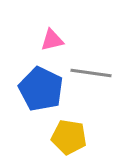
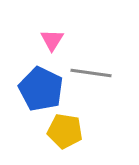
pink triangle: rotated 45 degrees counterclockwise
yellow pentagon: moved 4 px left, 6 px up
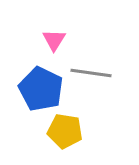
pink triangle: moved 2 px right
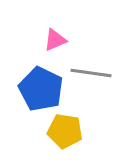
pink triangle: moved 1 px right; rotated 35 degrees clockwise
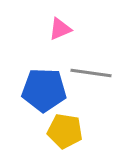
pink triangle: moved 5 px right, 11 px up
blue pentagon: moved 3 px right, 1 px down; rotated 24 degrees counterclockwise
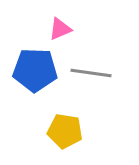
blue pentagon: moved 9 px left, 20 px up
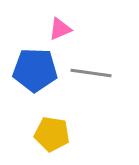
yellow pentagon: moved 13 px left, 3 px down
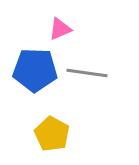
gray line: moved 4 px left
yellow pentagon: rotated 20 degrees clockwise
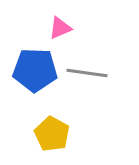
pink triangle: moved 1 px up
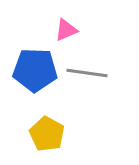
pink triangle: moved 6 px right, 2 px down
yellow pentagon: moved 5 px left
